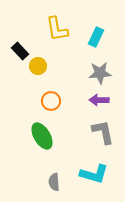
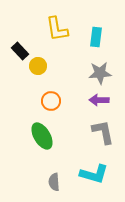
cyan rectangle: rotated 18 degrees counterclockwise
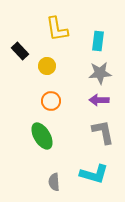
cyan rectangle: moved 2 px right, 4 px down
yellow circle: moved 9 px right
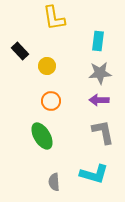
yellow L-shape: moved 3 px left, 11 px up
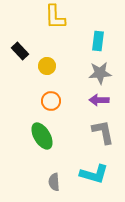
yellow L-shape: moved 1 px right, 1 px up; rotated 8 degrees clockwise
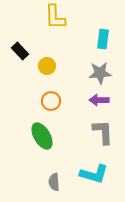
cyan rectangle: moved 5 px right, 2 px up
gray L-shape: rotated 8 degrees clockwise
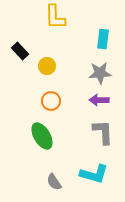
gray semicircle: rotated 30 degrees counterclockwise
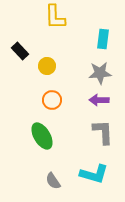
orange circle: moved 1 px right, 1 px up
gray semicircle: moved 1 px left, 1 px up
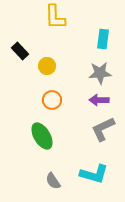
gray L-shape: moved 3 px up; rotated 112 degrees counterclockwise
